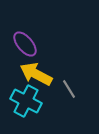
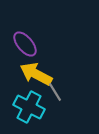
gray line: moved 14 px left, 3 px down
cyan cross: moved 3 px right, 6 px down
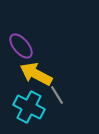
purple ellipse: moved 4 px left, 2 px down
gray line: moved 2 px right, 3 px down
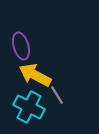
purple ellipse: rotated 24 degrees clockwise
yellow arrow: moved 1 px left, 1 px down
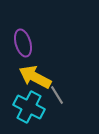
purple ellipse: moved 2 px right, 3 px up
yellow arrow: moved 2 px down
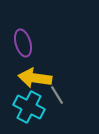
yellow arrow: moved 1 px down; rotated 20 degrees counterclockwise
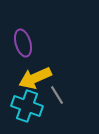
yellow arrow: rotated 32 degrees counterclockwise
cyan cross: moved 2 px left, 1 px up; rotated 8 degrees counterclockwise
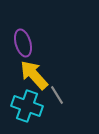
yellow arrow: moved 1 px left, 3 px up; rotated 72 degrees clockwise
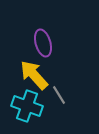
purple ellipse: moved 20 px right
gray line: moved 2 px right
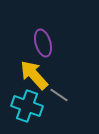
gray line: rotated 24 degrees counterclockwise
